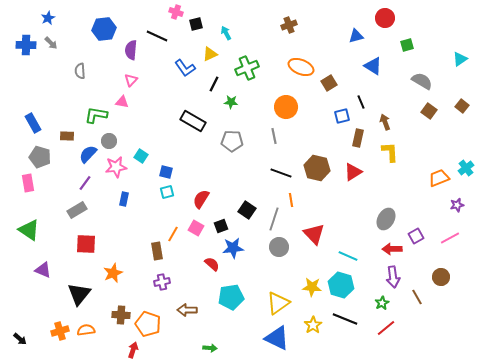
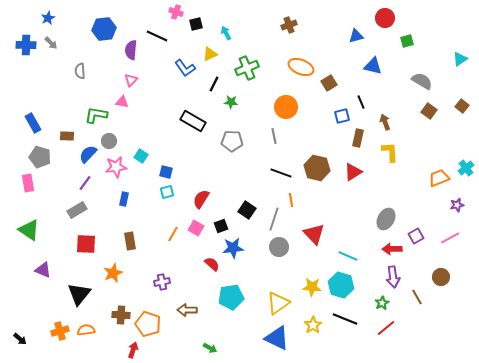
green square at (407, 45): moved 4 px up
blue triangle at (373, 66): rotated 18 degrees counterclockwise
brown rectangle at (157, 251): moved 27 px left, 10 px up
green arrow at (210, 348): rotated 24 degrees clockwise
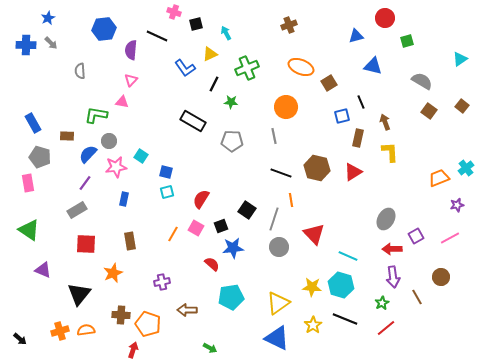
pink cross at (176, 12): moved 2 px left
